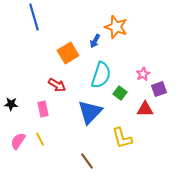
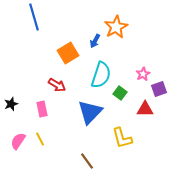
orange star: rotated 25 degrees clockwise
black star: rotated 24 degrees counterclockwise
pink rectangle: moved 1 px left
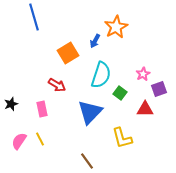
pink semicircle: moved 1 px right
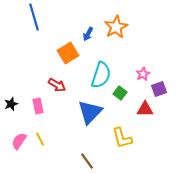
blue arrow: moved 7 px left, 7 px up
pink rectangle: moved 4 px left, 3 px up
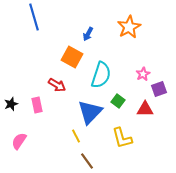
orange star: moved 13 px right
orange square: moved 4 px right, 4 px down; rotated 30 degrees counterclockwise
green square: moved 2 px left, 8 px down
pink rectangle: moved 1 px left, 1 px up
yellow line: moved 36 px right, 3 px up
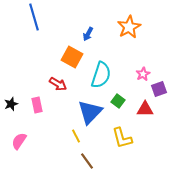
red arrow: moved 1 px right, 1 px up
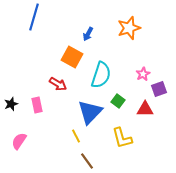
blue line: rotated 32 degrees clockwise
orange star: moved 1 px down; rotated 10 degrees clockwise
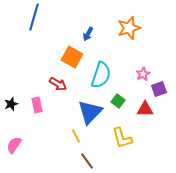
pink semicircle: moved 5 px left, 4 px down
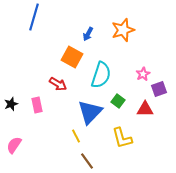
orange star: moved 6 px left, 2 px down
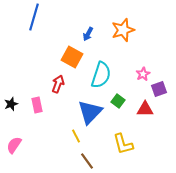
red arrow: rotated 102 degrees counterclockwise
yellow L-shape: moved 1 px right, 6 px down
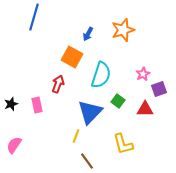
yellow line: rotated 48 degrees clockwise
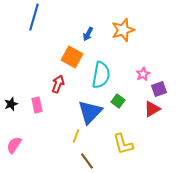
cyan semicircle: rotated 8 degrees counterclockwise
red triangle: moved 7 px right; rotated 30 degrees counterclockwise
